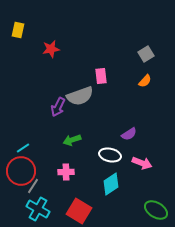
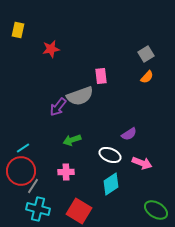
orange semicircle: moved 2 px right, 4 px up
purple arrow: rotated 12 degrees clockwise
white ellipse: rotated 10 degrees clockwise
cyan cross: rotated 15 degrees counterclockwise
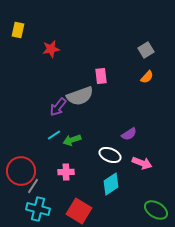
gray square: moved 4 px up
cyan line: moved 31 px right, 13 px up
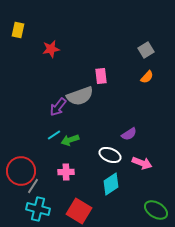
green arrow: moved 2 px left
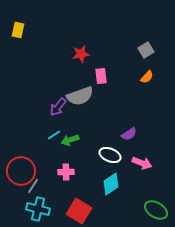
red star: moved 30 px right, 5 px down
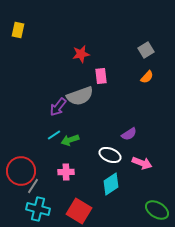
green ellipse: moved 1 px right
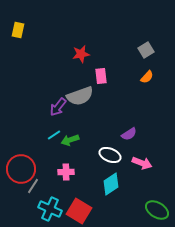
red circle: moved 2 px up
cyan cross: moved 12 px right; rotated 10 degrees clockwise
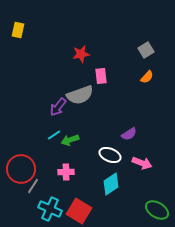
gray semicircle: moved 1 px up
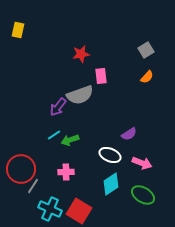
green ellipse: moved 14 px left, 15 px up
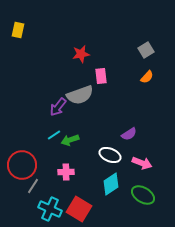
red circle: moved 1 px right, 4 px up
red square: moved 2 px up
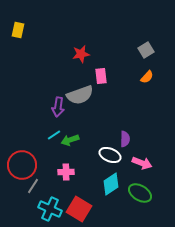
purple arrow: rotated 30 degrees counterclockwise
purple semicircle: moved 4 px left, 5 px down; rotated 56 degrees counterclockwise
green ellipse: moved 3 px left, 2 px up
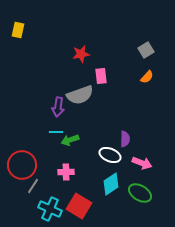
cyan line: moved 2 px right, 3 px up; rotated 32 degrees clockwise
red square: moved 3 px up
